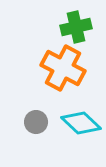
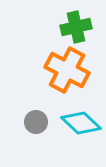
orange cross: moved 4 px right, 2 px down
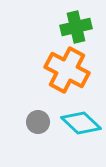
gray circle: moved 2 px right
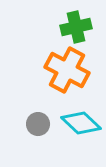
gray circle: moved 2 px down
